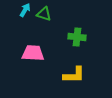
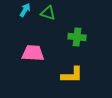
green triangle: moved 4 px right, 1 px up
yellow L-shape: moved 2 px left
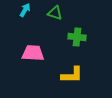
green triangle: moved 7 px right
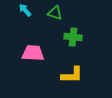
cyan arrow: rotated 72 degrees counterclockwise
green cross: moved 4 px left
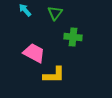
green triangle: rotated 49 degrees clockwise
pink trapezoid: moved 1 px right; rotated 25 degrees clockwise
yellow L-shape: moved 18 px left
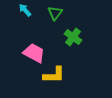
green cross: rotated 30 degrees clockwise
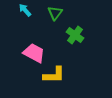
green cross: moved 2 px right, 2 px up
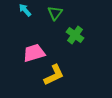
pink trapezoid: rotated 45 degrees counterclockwise
yellow L-shape: rotated 25 degrees counterclockwise
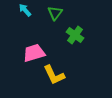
yellow L-shape: rotated 90 degrees clockwise
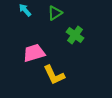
green triangle: rotated 21 degrees clockwise
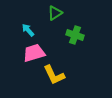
cyan arrow: moved 3 px right, 20 px down
green cross: rotated 18 degrees counterclockwise
